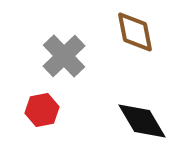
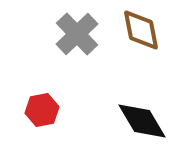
brown diamond: moved 6 px right, 2 px up
gray cross: moved 13 px right, 22 px up
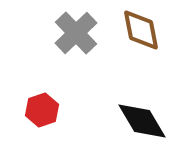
gray cross: moved 1 px left, 1 px up
red hexagon: rotated 8 degrees counterclockwise
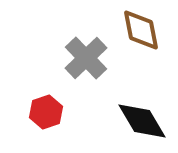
gray cross: moved 10 px right, 25 px down
red hexagon: moved 4 px right, 2 px down
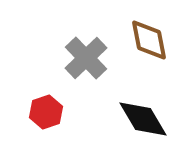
brown diamond: moved 8 px right, 10 px down
black diamond: moved 1 px right, 2 px up
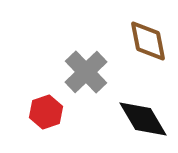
brown diamond: moved 1 px left, 1 px down
gray cross: moved 14 px down
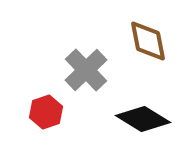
gray cross: moved 2 px up
black diamond: rotated 28 degrees counterclockwise
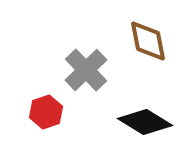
black diamond: moved 2 px right, 3 px down
